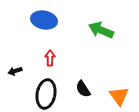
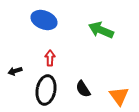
blue ellipse: rotated 10 degrees clockwise
black ellipse: moved 4 px up
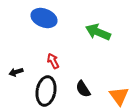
blue ellipse: moved 2 px up
green arrow: moved 3 px left, 2 px down
red arrow: moved 3 px right, 3 px down; rotated 28 degrees counterclockwise
black arrow: moved 1 px right, 1 px down
black ellipse: moved 1 px down
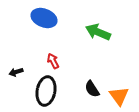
black semicircle: moved 9 px right
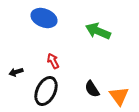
green arrow: moved 1 px up
black ellipse: rotated 16 degrees clockwise
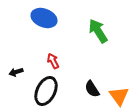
green arrow: rotated 35 degrees clockwise
